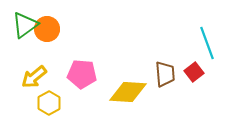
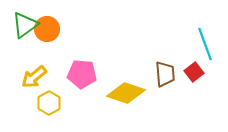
cyan line: moved 2 px left, 1 px down
yellow diamond: moved 2 px left, 1 px down; rotated 15 degrees clockwise
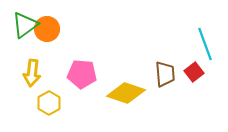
yellow arrow: moved 2 px left, 4 px up; rotated 44 degrees counterclockwise
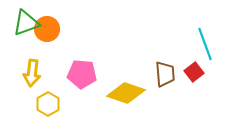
green triangle: moved 1 px right, 2 px up; rotated 16 degrees clockwise
yellow hexagon: moved 1 px left, 1 px down
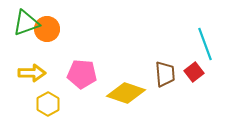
yellow arrow: rotated 96 degrees counterclockwise
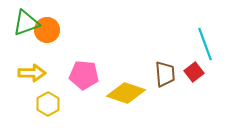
orange circle: moved 1 px down
pink pentagon: moved 2 px right, 1 px down
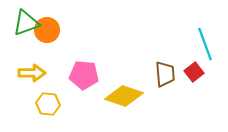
yellow diamond: moved 2 px left, 3 px down
yellow hexagon: rotated 25 degrees counterclockwise
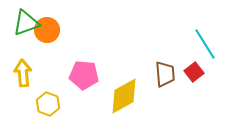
cyan line: rotated 12 degrees counterclockwise
yellow arrow: moved 9 px left; rotated 96 degrees counterclockwise
yellow diamond: rotated 48 degrees counterclockwise
yellow hexagon: rotated 15 degrees clockwise
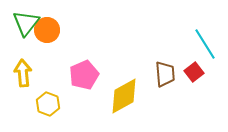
green triangle: rotated 32 degrees counterclockwise
pink pentagon: rotated 28 degrees counterclockwise
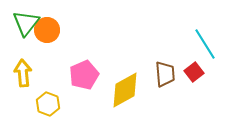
yellow diamond: moved 1 px right, 6 px up
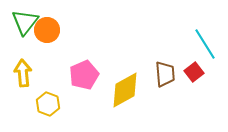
green triangle: moved 1 px left, 1 px up
